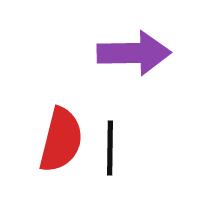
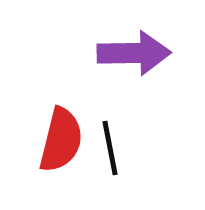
black line: rotated 12 degrees counterclockwise
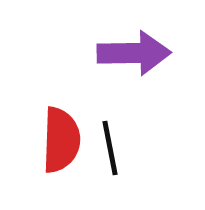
red semicircle: rotated 12 degrees counterclockwise
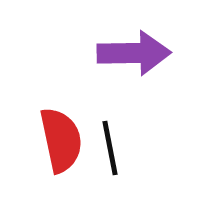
red semicircle: rotated 14 degrees counterclockwise
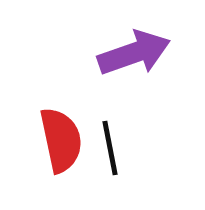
purple arrow: rotated 18 degrees counterclockwise
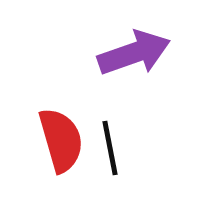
red semicircle: rotated 4 degrees counterclockwise
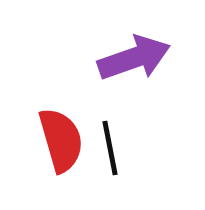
purple arrow: moved 5 px down
